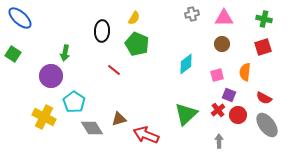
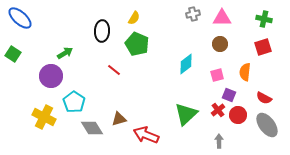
gray cross: moved 1 px right
pink triangle: moved 2 px left
brown circle: moved 2 px left
green arrow: rotated 133 degrees counterclockwise
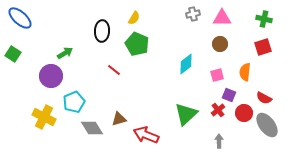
cyan pentagon: rotated 15 degrees clockwise
red circle: moved 6 px right, 2 px up
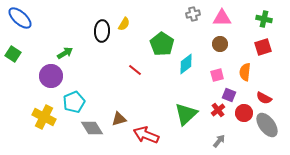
yellow semicircle: moved 10 px left, 6 px down
green pentagon: moved 25 px right; rotated 10 degrees clockwise
red line: moved 21 px right
gray arrow: rotated 40 degrees clockwise
